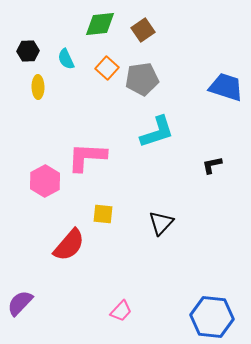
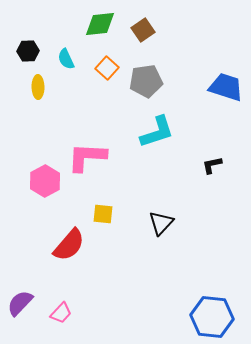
gray pentagon: moved 4 px right, 2 px down
pink trapezoid: moved 60 px left, 2 px down
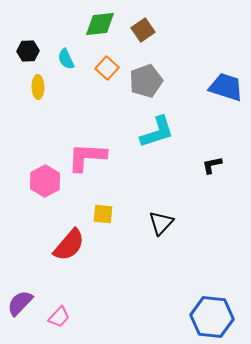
gray pentagon: rotated 12 degrees counterclockwise
pink trapezoid: moved 2 px left, 4 px down
